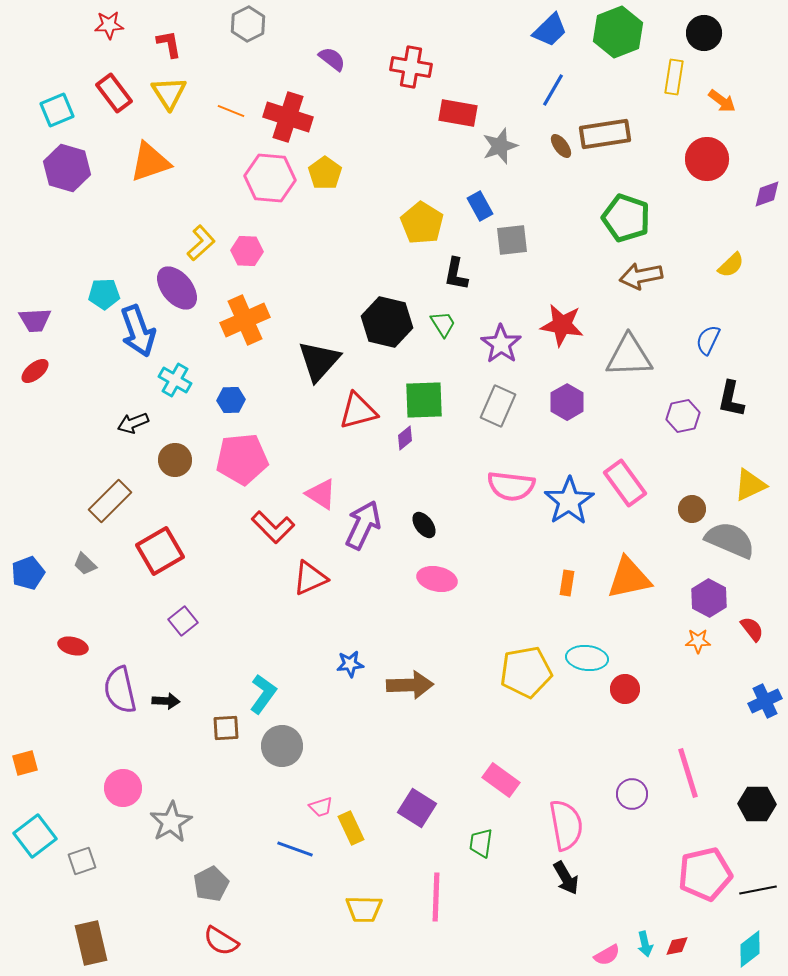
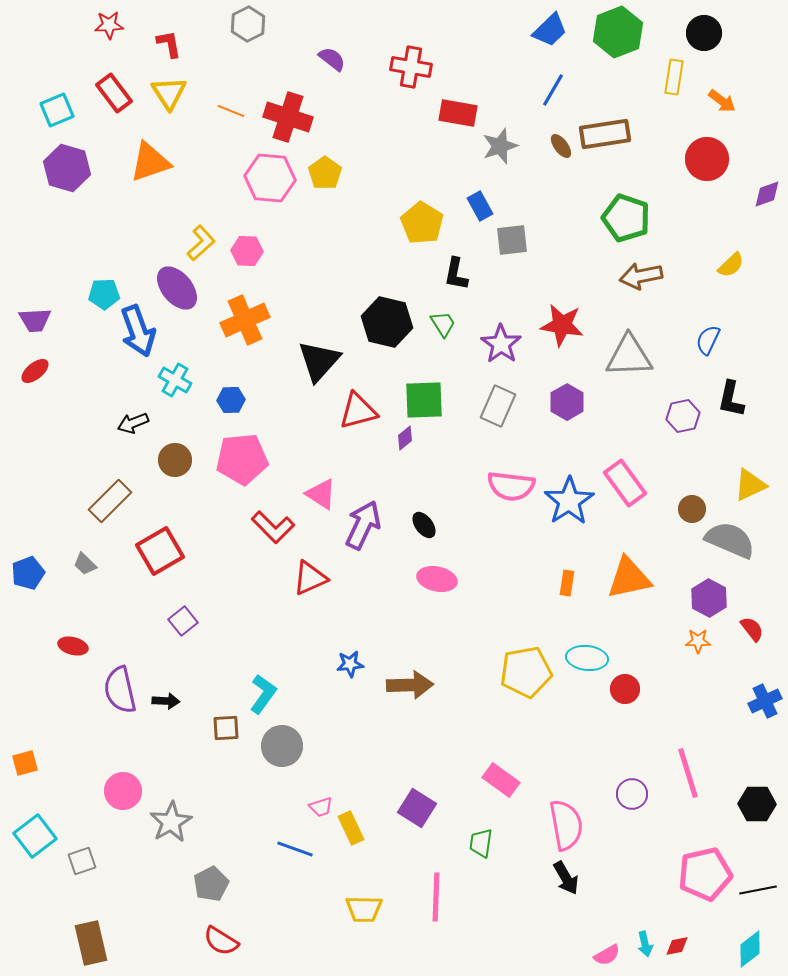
pink circle at (123, 788): moved 3 px down
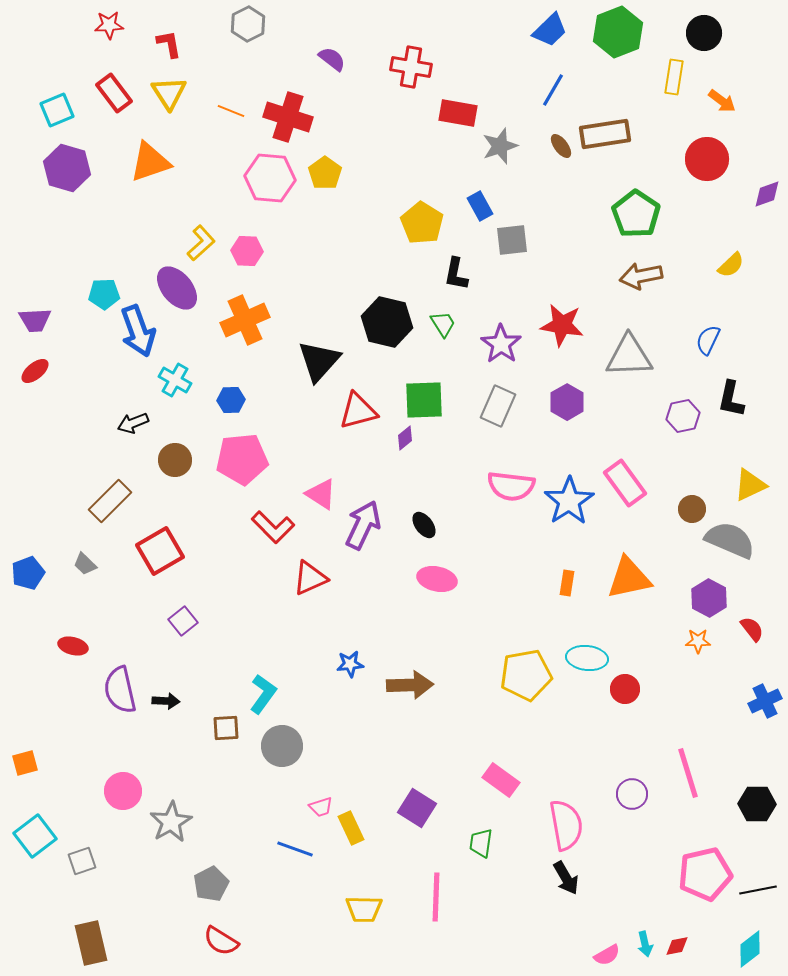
green pentagon at (626, 218): moved 10 px right, 4 px up; rotated 15 degrees clockwise
yellow pentagon at (526, 672): moved 3 px down
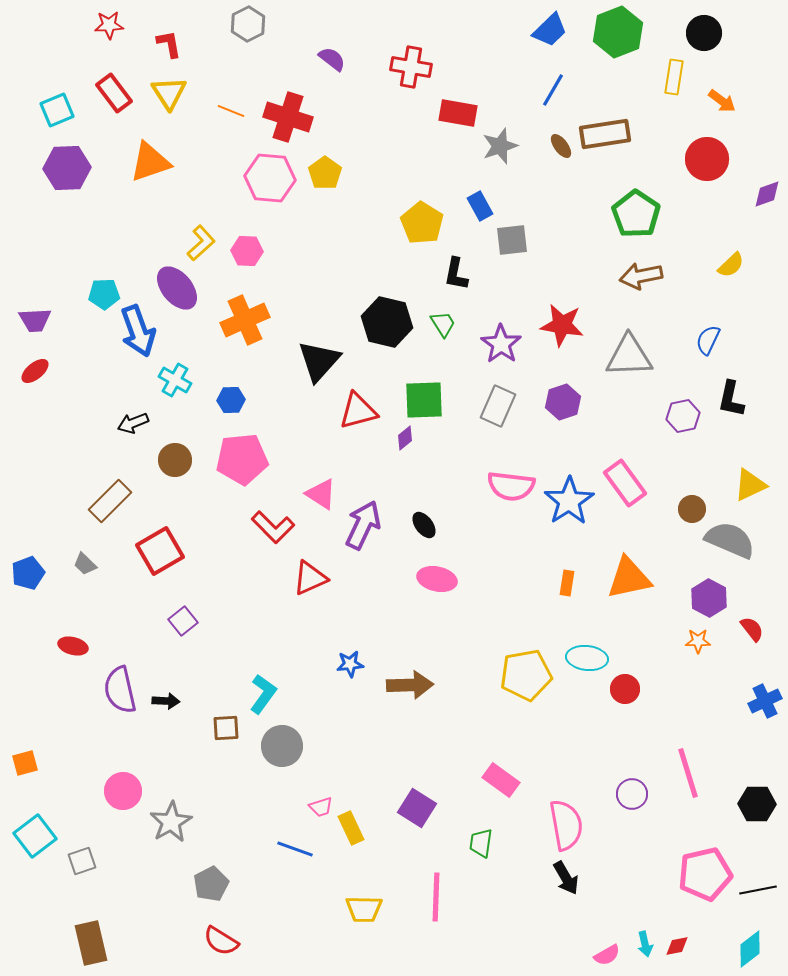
purple hexagon at (67, 168): rotated 18 degrees counterclockwise
purple hexagon at (567, 402): moved 4 px left; rotated 12 degrees clockwise
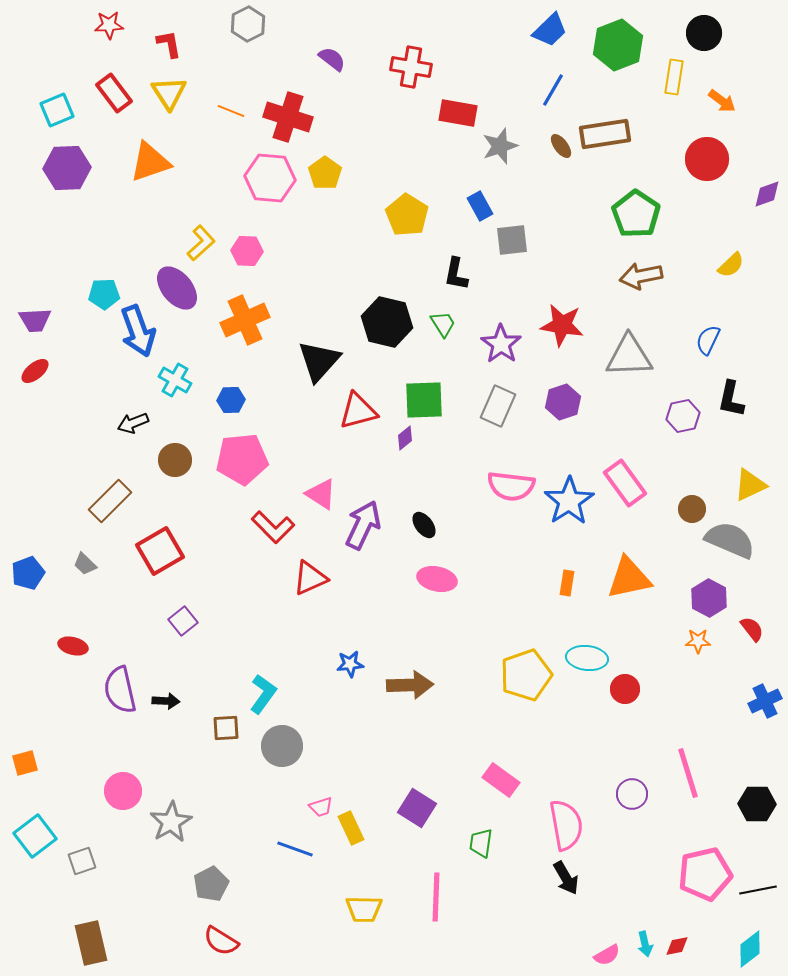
green hexagon at (618, 32): moved 13 px down
yellow pentagon at (422, 223): moved 15 px left, 8 px up
yellow pentagon at (526, 675): rotated 9 degrees counterclockwise
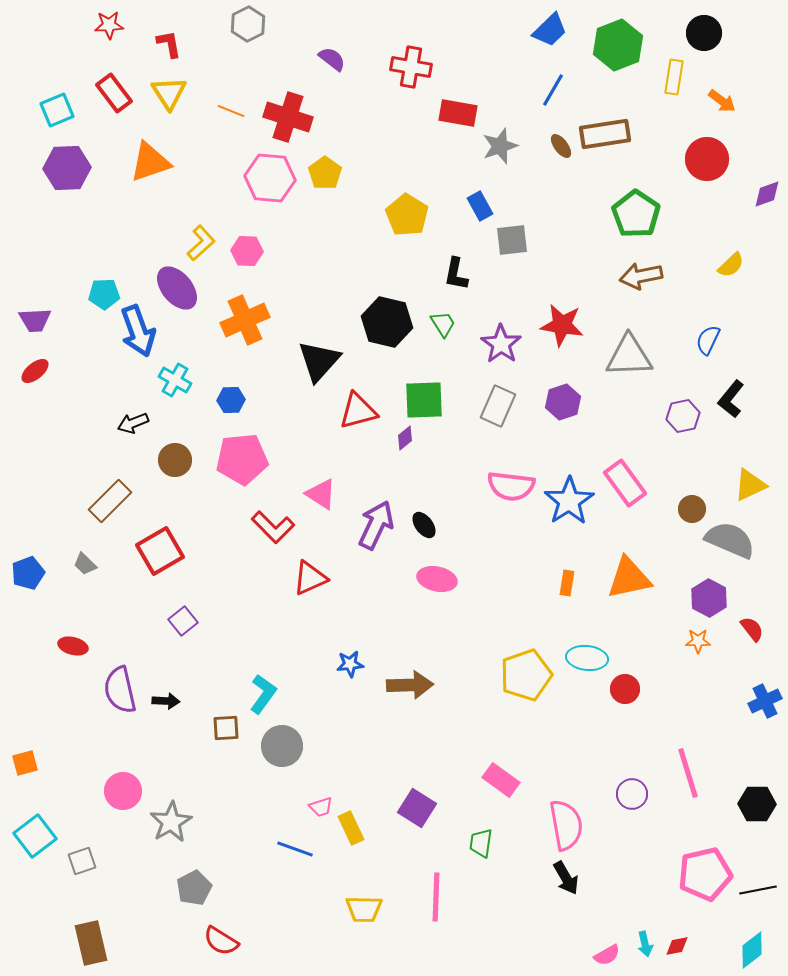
black L-shape at (731, 399): rotated 27 degrees clockwise
purple arrow at (363, 525): moved 13 px right
gray pentagon at (211, 884): moved 17 px left, 4 px down
cyan diamond at (750, 949): moved 2 px right, 1 px down
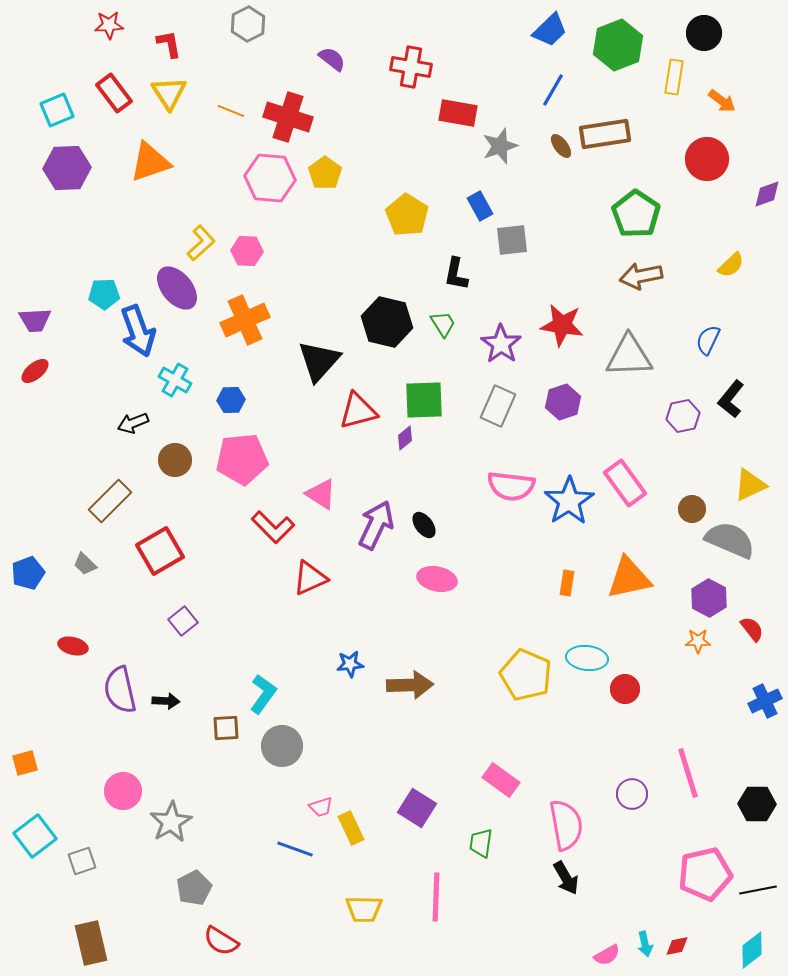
yellow pentagon at (526, 675): rotated 30 degrees counterclockwise
